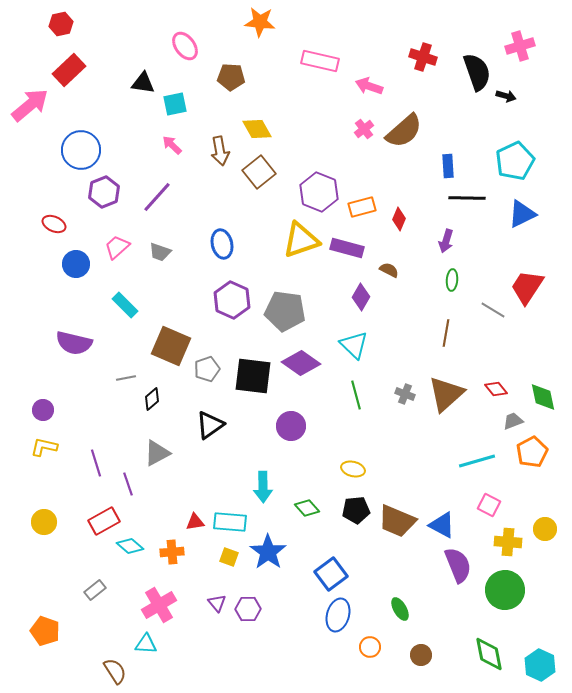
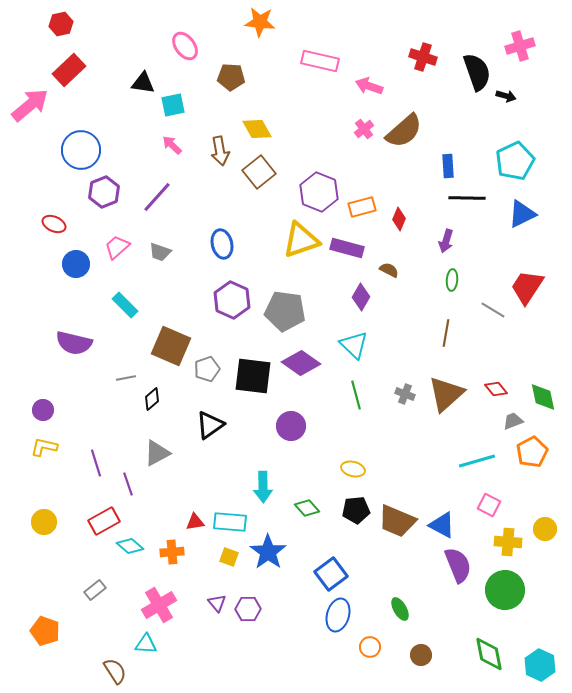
cyan square at (175, 104): moved 2 px left, 1 px down
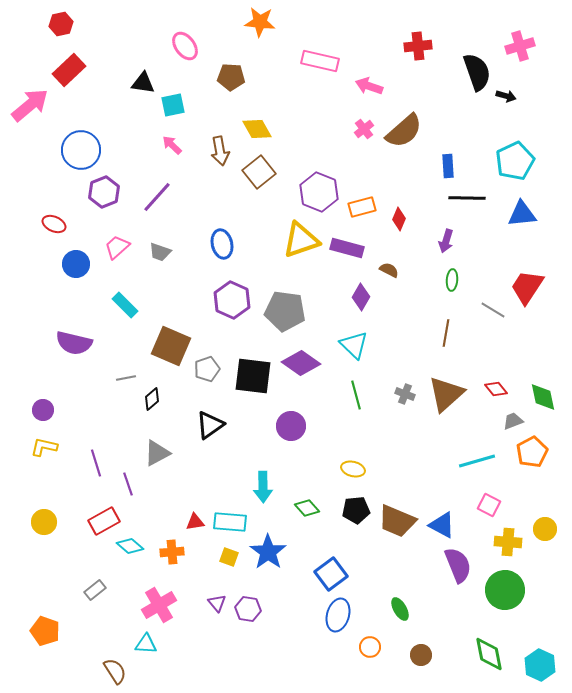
red cross at (423, 57): moved 5 px left, 11 px up; rotated 24 degrees counterclockwise
blue triangle at (522, 214): rotated 20 degrees clockwise
purple hexagon at (248, 609): rotated 10 degrees clockwise
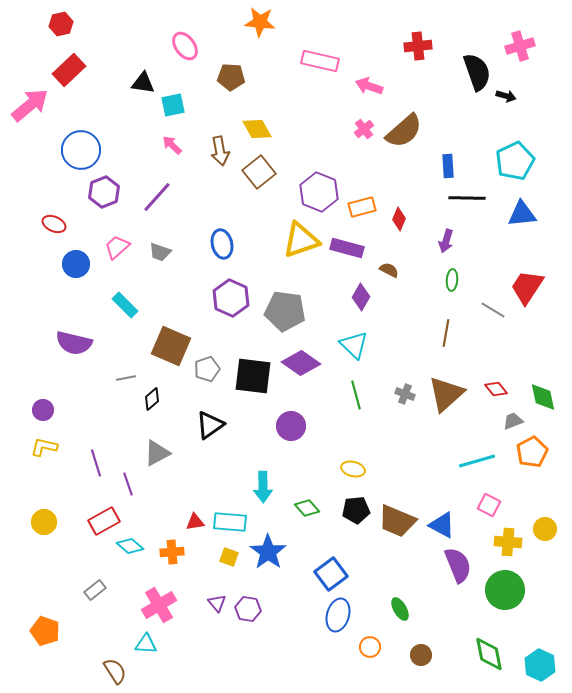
purple hexagon at (232, 300): moved 1 px left, 2 px up
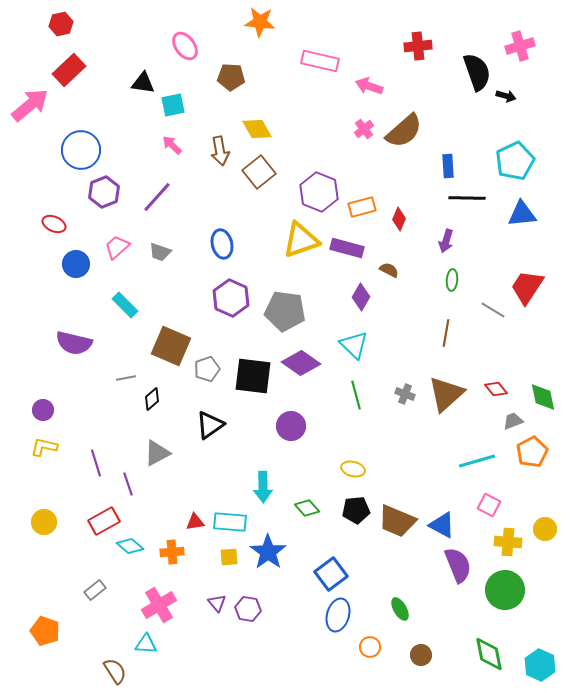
yellow square at (229, 557): rotated 24 degrees counterclockwise
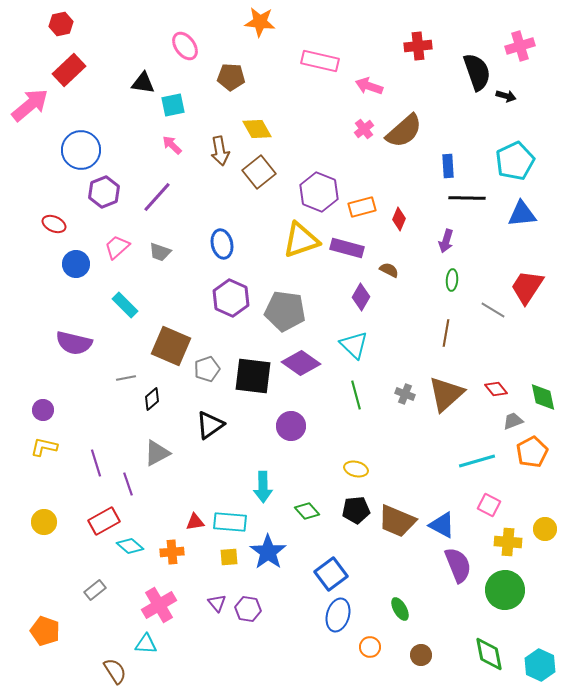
yellow ellipse at (353, 469): moved 3 px right
green diamond at (307, 508): moved 3 px down
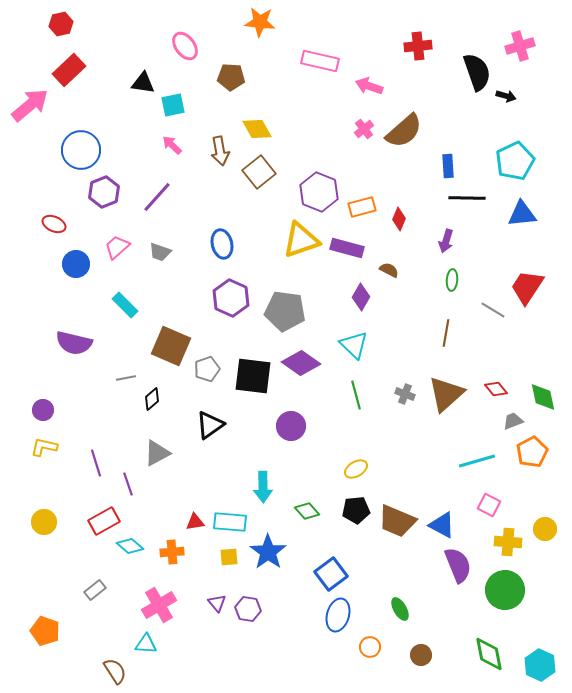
yellow ellipse at (356, 469): rotated 45 degrees counterclockwise
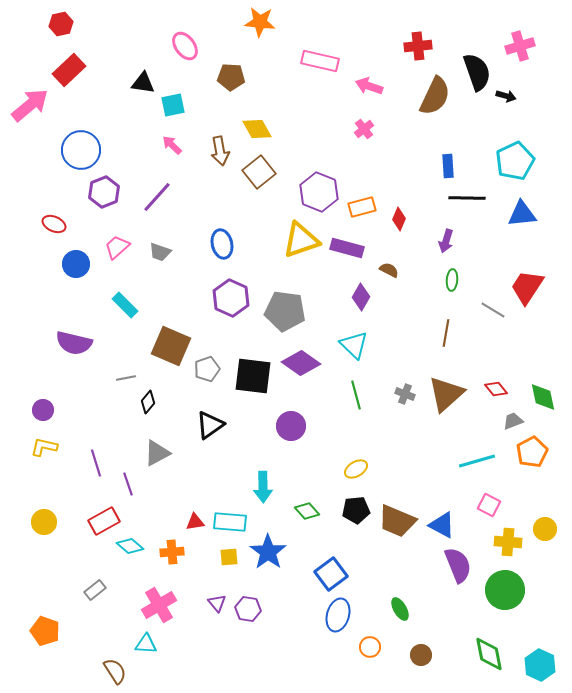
brown semicircle at (404, 131): moved 31 px right, 35 px up; rotated 24 degrees counterclockwise
black diamond at (152, 399): moved 4 px left, 3 px down; rotated 10 degrees counterclockwise
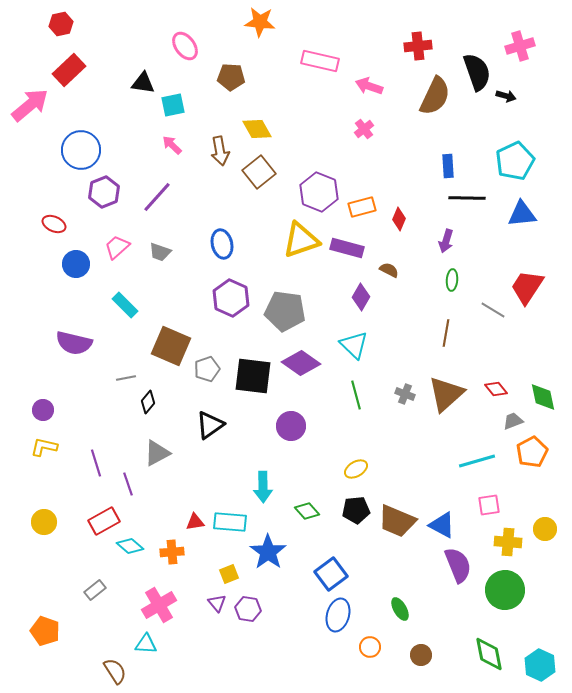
pink square at (489, 505): rotated 35 degrees counterclockwise
yellow square at (229, 557): moved 17 px down; rotated 18 degrees counterclockwise
